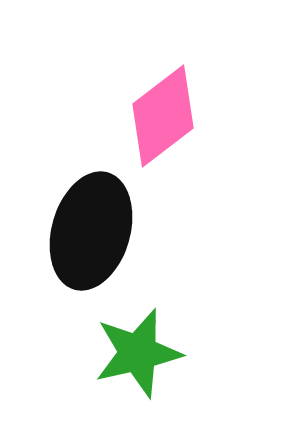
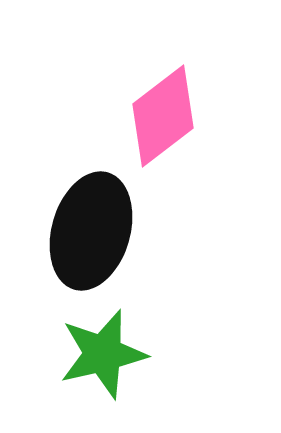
green star: moved 35 px left, 1 px down
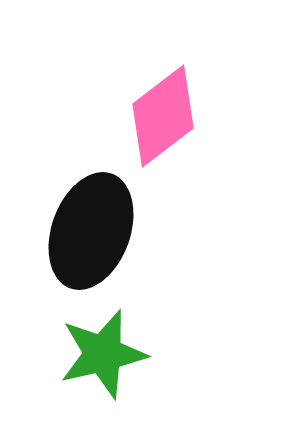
black ellipse: rotated 4 degrees clockwise
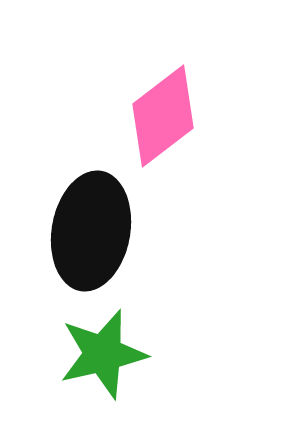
black ellipse: rotated 10 degrees counterclockwise
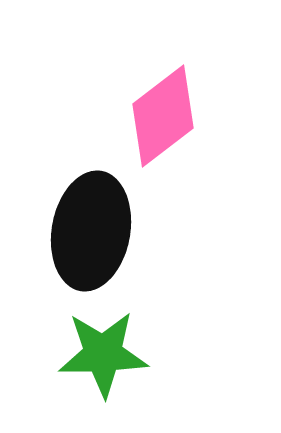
green star: rotated 12 degrees clockwise
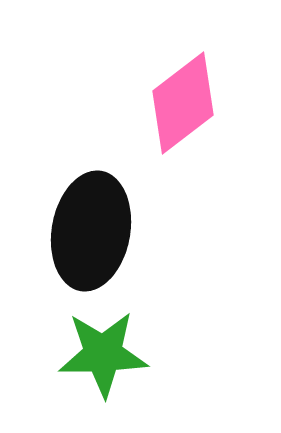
pink diamond: moved 20 px right, 13 px up
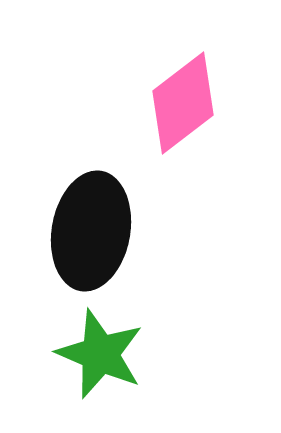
green star: moved 3 px left; rotated 24 degrees clockwise
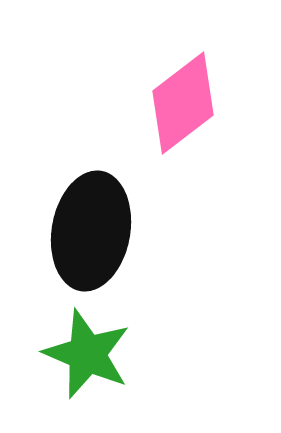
green star: moved 13 px left
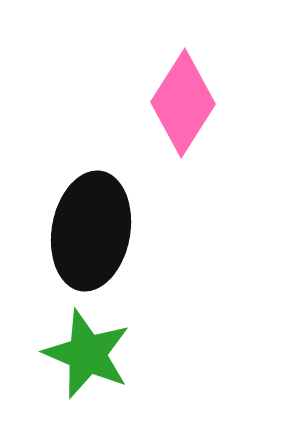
pink diamond: rotated 20 degrees counterclockwise
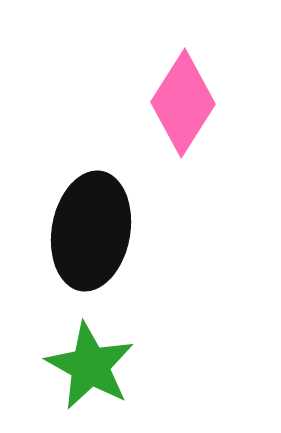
green star: moved 3 px right, 12 px down; rotated 6 degrees clockwise
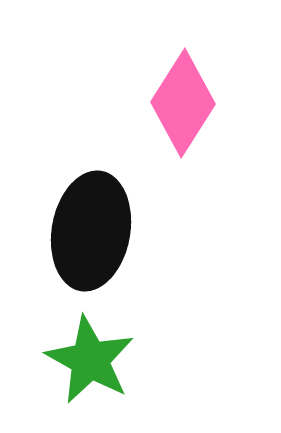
green star: moved 6 px up
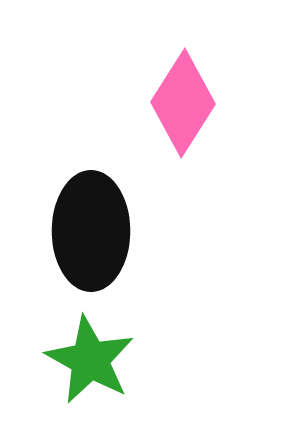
black ellipse: rotated 10 degrees counterclockwise
